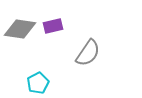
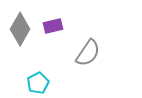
gray diamond: rotated 68 degrees counterclockwise
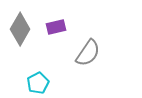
purple rectangle: moved 3 px right, 1 px down
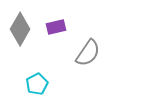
cyan pentagon: moved 1 px left, 1 px down
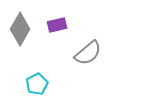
purple rectangle: moved 1 px right, 2 px up
gray semicircle: rotated 16 degrees clockwise
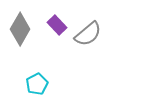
purple rectangle: rotated 60 degrees clockwise
gray semicircle: moved 19 px up
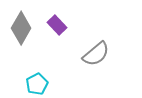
gray diamond: moved 1 px right, 1 px up
gray semicircle: moved 8 px right, 20 px down
